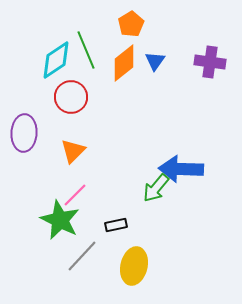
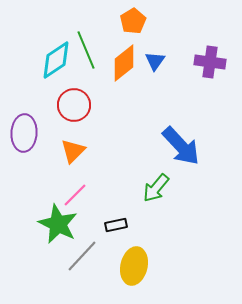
orange pentagon: moved 2 px right, 3 px up
red circle: moved 3 px right, 8 px down
blue arrow: moved 23 px up; rotated 135 degrees counterclockwise
green star: moved 2 px left, 4 px down
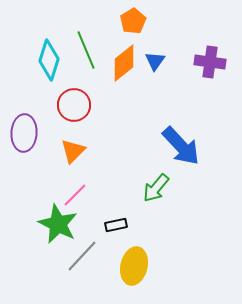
cyan diamond: moved 7 px left; rotated 39 degrees counterclockwise
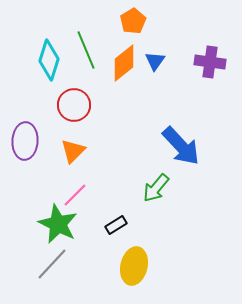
purple ellipse: moved 1 px right, 8 px down
black rectangle: rotated 20 degrees counterclockwise
gray line: moved 30 px left, 8 px down
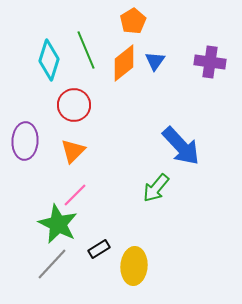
black rectangle: moved 17 px left, 24 px down
yellow ellipse: rotated 9 degrees counterclockwise
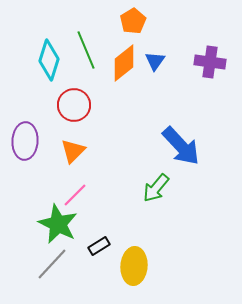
black rectangle: moved 3 px up
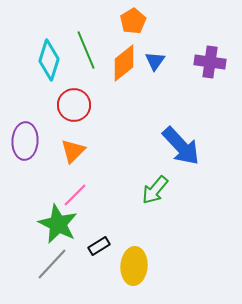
green arrow: moved 1 px left, 2 px down
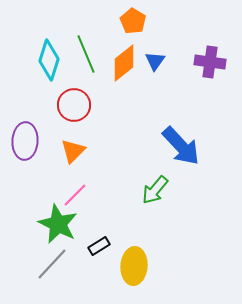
orange pentagon: rotated 10 degrees counterclockwise
green line: moved 4 px down
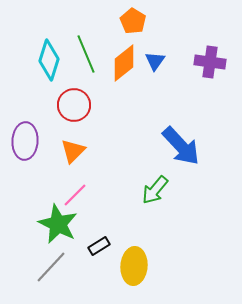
gray line: moved 1 px left, 3 px down
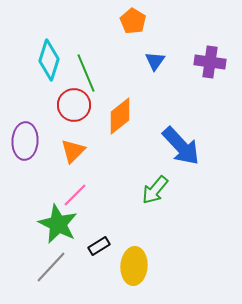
green line: moved 19 px down
orange diamond: moved 4 px left, 53 px down
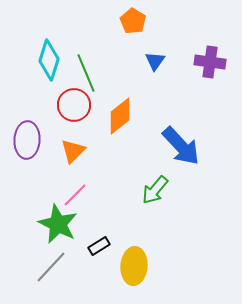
purple ellipse: moved 2 px right, 1 px up
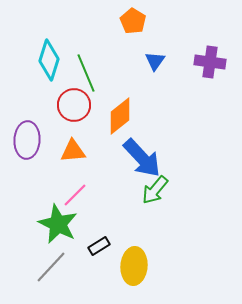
blue arrow: moved 39 px left, 12 px down
orange triangle: rotated 40 degrees clockwise
